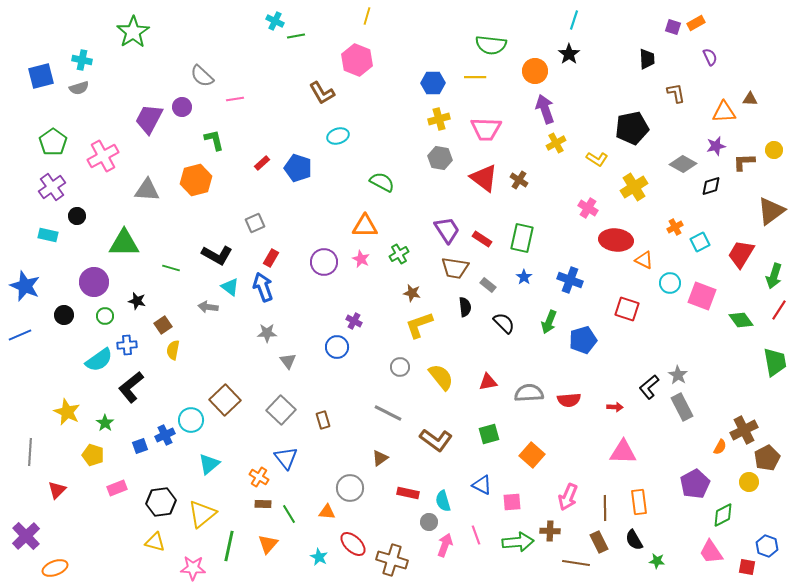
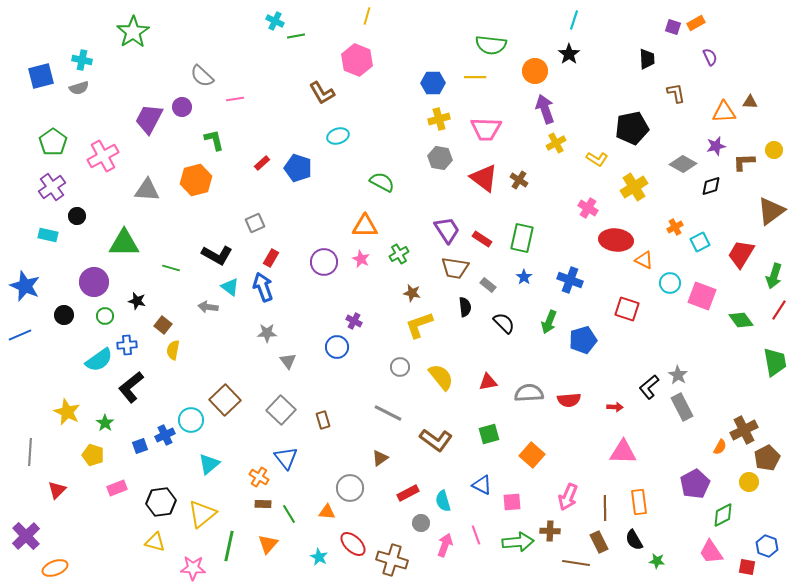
brown triangle at (750, 99): moved 3 px down
brown square at (163, 325): rotated 18 degrees counterclockwise
red rectangle at (408, 493): rotated 40 degrees counterclockwise
gray circle at (429, 522): moved 8 px left, 1 px down
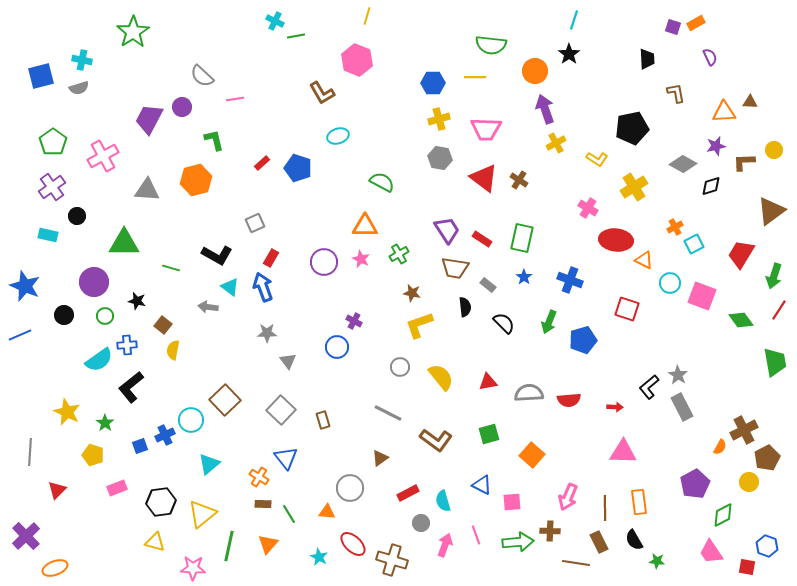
cyan square at (700, 242): moved 6 px left, 2 px down
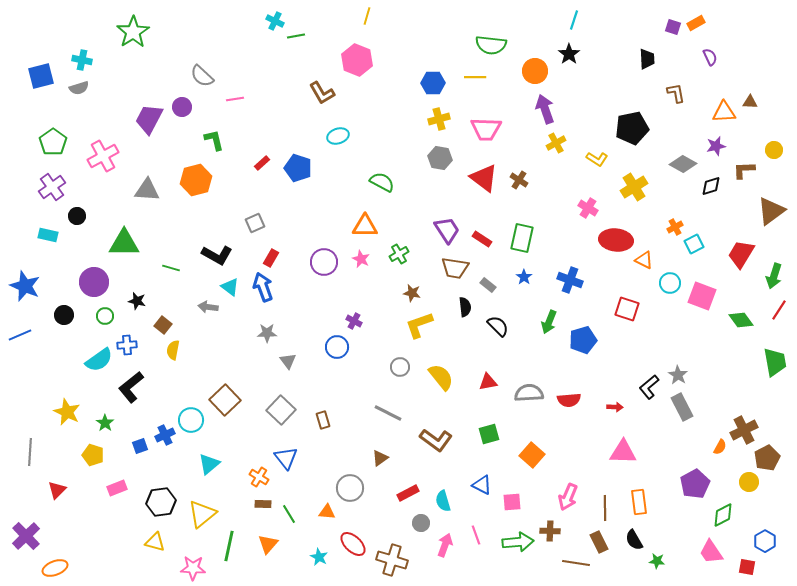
brown L-shape at (744, 162): moved 8 px down
black semicircle at (504, 323): moved 6 px left, 3 px down
blue hexagon at (767, 546): moved 2 px left, 5 px up; rotated 10 degrees clockwise
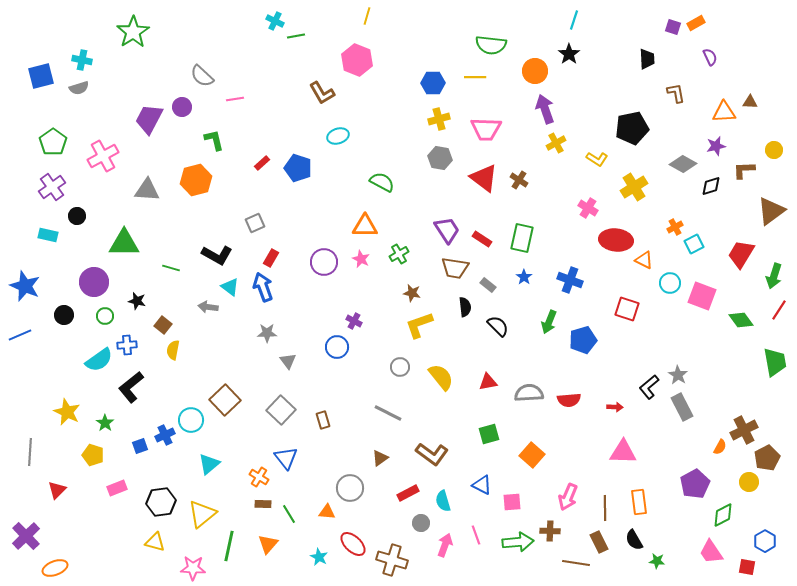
brown L-shape at (436, 440): moved 4 px left, 14 px down
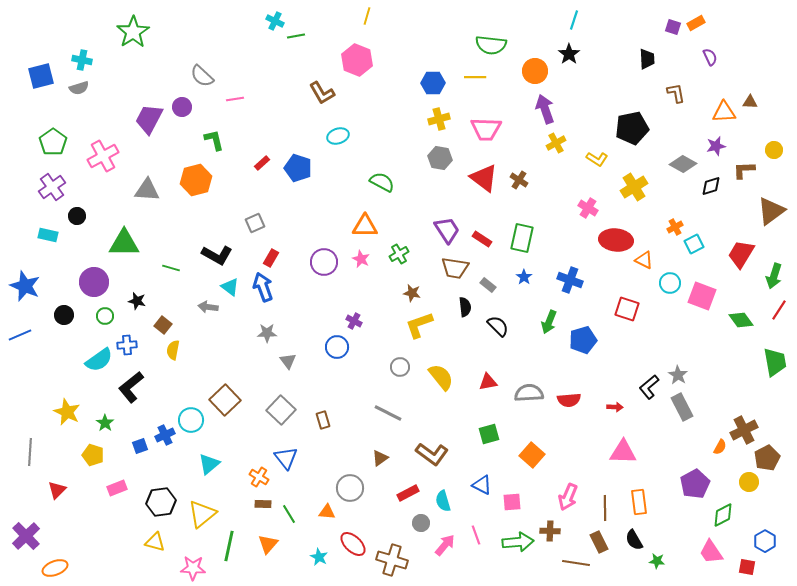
pink arrow at (445, 545): rotated 20 degrees clockwise
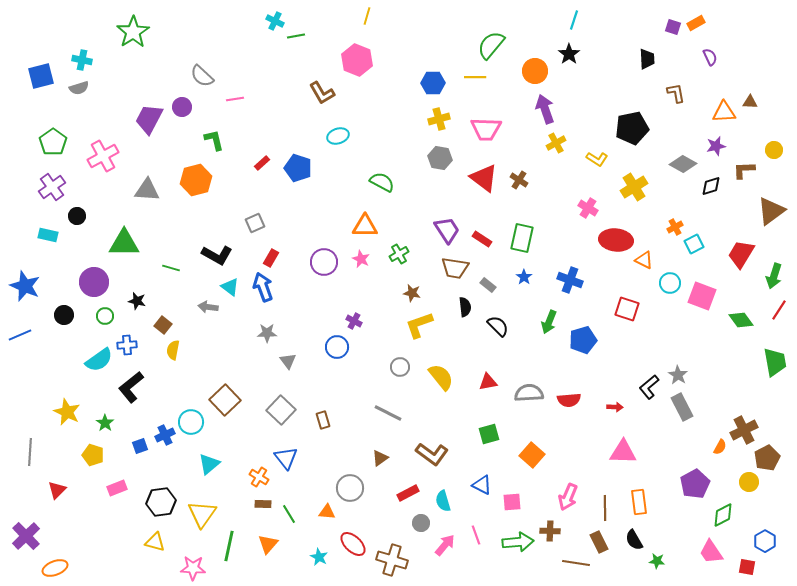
green semicircle at (491, 45): rotated 124 degrees clockwise
cyan circle at (191, 420): moved 2 px down
yellow triangle at (202, 514): rotated 16 degrees counterclockwise
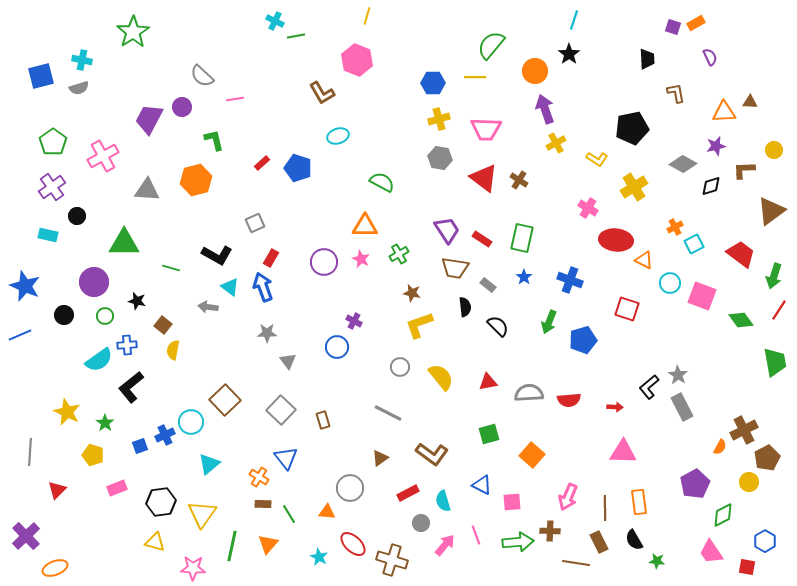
red trapezoid at (741, 254): rotated 96 degrees clockwise
green line at (229, 546): moved 3 px right
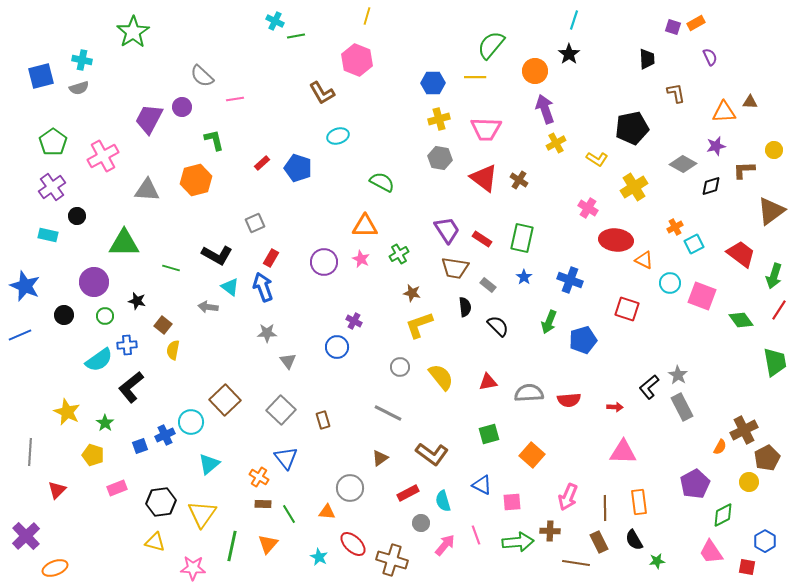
green star at (657, 561): rotated 14 degrees counterclockwise
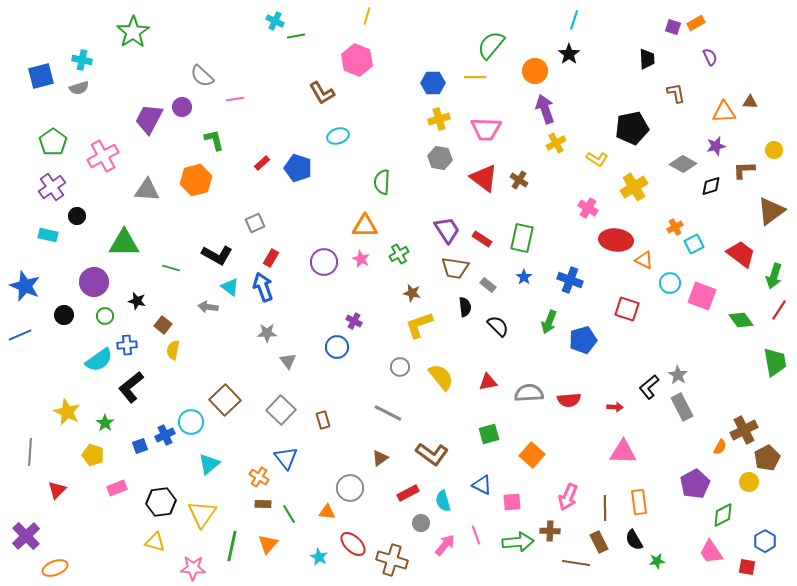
green semicircle at (382, 182): rotated 115 degrees counterclockwise
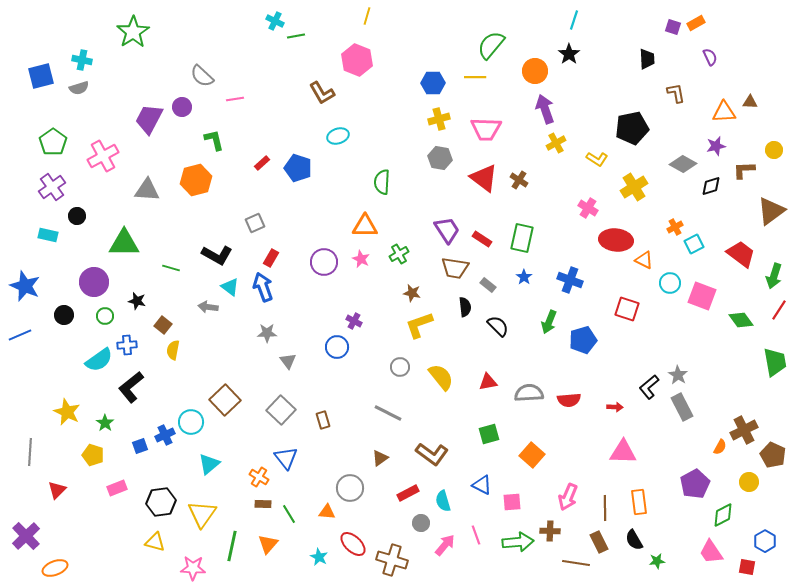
brown pentagon at (767, 458): moved 6 px right, 3 px up; rotated 20 degrees counterclockwise
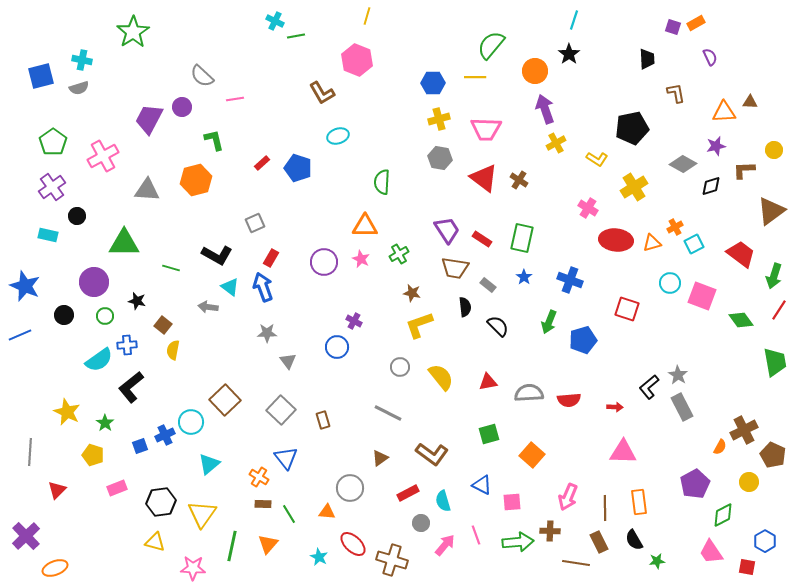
orange triangle at (644, 260): moved 8 px right, 17 px up; rotated 42 degrees counterclockwise
